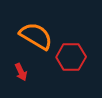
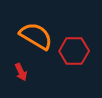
red hexagon: moved 3 px right, 6 px up
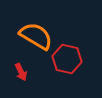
red hexagon: moved 7 px left, 8 px down; rotated 12 degrees clockwise
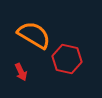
orange semicircle: moved 2 px left, 1 px up
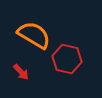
red arrow: rotated 18 degrees counterclockwise
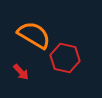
red hexagon: moved 2 px left, 1 px up
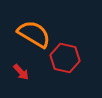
orange semicircle: moved 1 px up
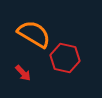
red arrow: moved 2 px right, 1 px down
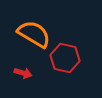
red arrow: rotated 30 degrees counterclockwise
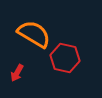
red arrow: moved 6 px left; rotated 102 degrees clockwise
